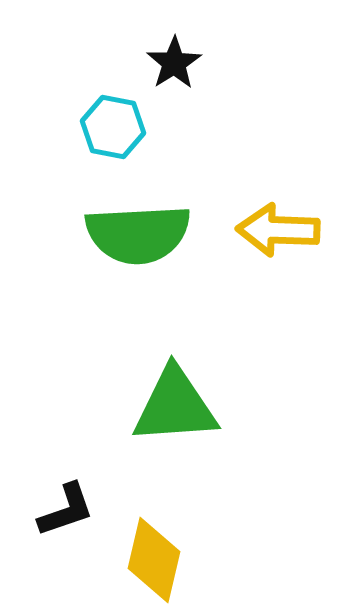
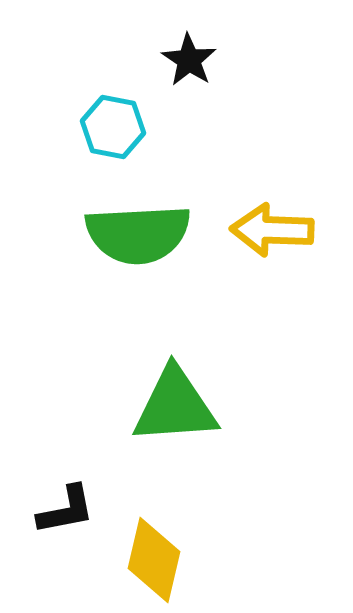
black star: moved 15 px right, 3 px up; rotated 6 degrees counterclockwise
yellow arrow: moved 6 px left
black L-shape: rotated 8 degrees clockwise
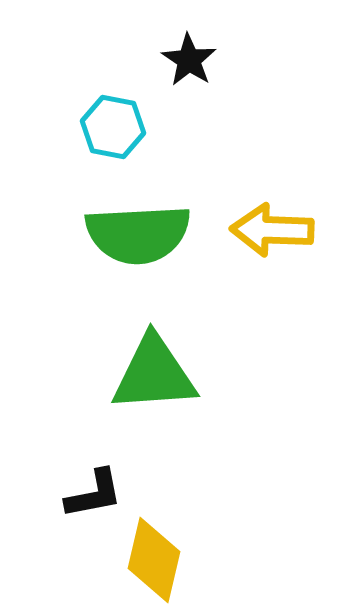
green triangle: moved 21 px left, 32 px up
black L-shape: moved 28 px right, 16 px up
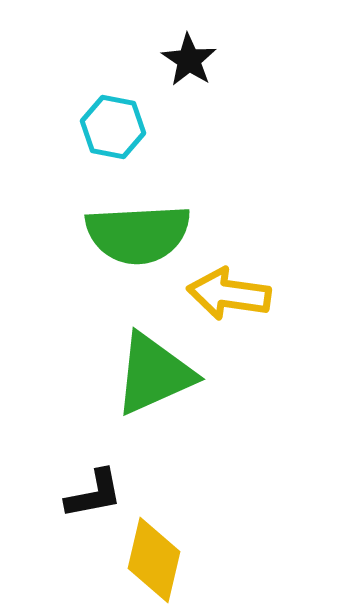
yellow arrow: moved 43 px left, 64 px down; rotated 6 degrees clockwise
green triangle: rotated 20 degrees counterclockwise
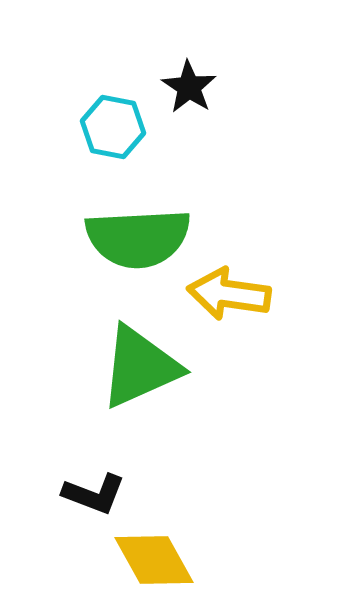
black star: moved 27 px down
green semicircle: moved 4 px down
green triangle: moved 14 px left, 7 px up
black L-shape: rotated 32 degrees clockwise
yellow diamond: rotated 42 degrees counterclockwise
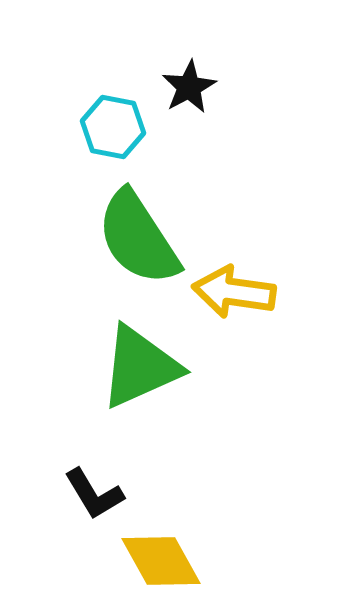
black star: rotated 10 degrees clockwise
green semicircle: rotated 60 degrees clockwise
yellow arrow: moved 5 px right, 2 px up
black L-shape: rotated 38 degrees clockwise
yellow diamond: moved 7 px right, 1 px down
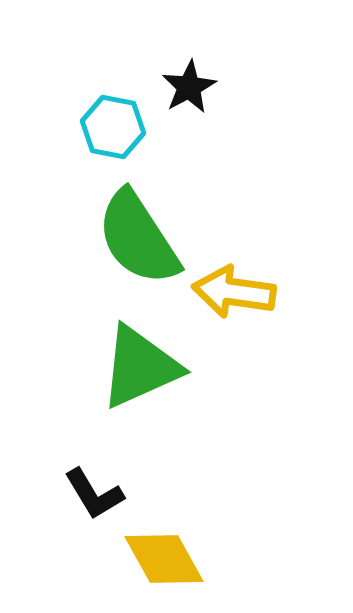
yellow diamond: moved 3 px right, 2 px up
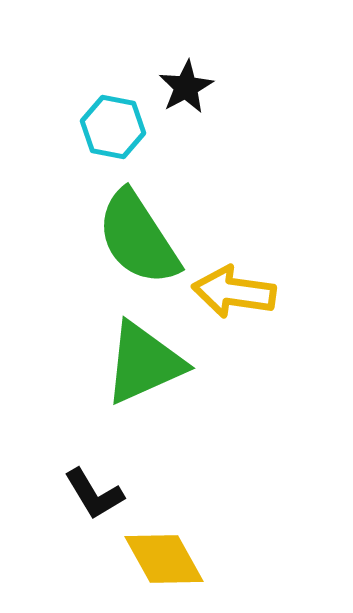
black star: moved 3 px left
green triangle: moved 4 px right, 4 px up
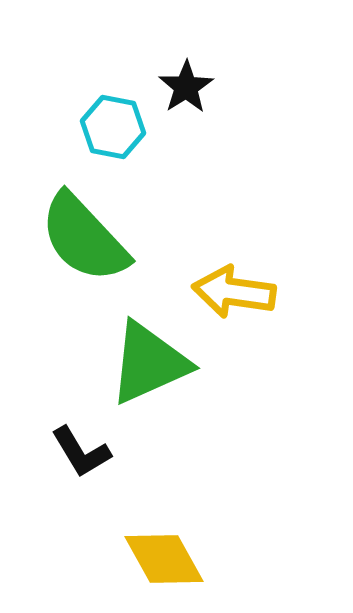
black star: rotated 4 degrees counterclockwise
green semicircle: moved 54 px left; rotated 10 degrees counterclockwise
green triangle: moved 5 px right
black L-shape: moved 13 px left, 42 px up
